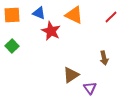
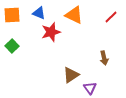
red star: moved 1 px down; rotated 30 degrees clockwise
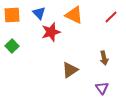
blue triangle: rotated 24 degrees clockwise
brown triangle: moved 1 px left, 5 px up
purple triangle: moved 12 px right
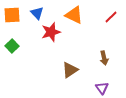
blue triangle: moved 2 px left
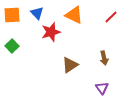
brown triangle: moved 5 px up
